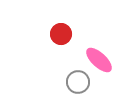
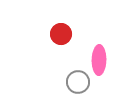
pink ellipse: rotated 48 degrees clockwise
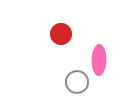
gray circle: moved 1 px left
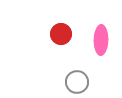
pink ellipse: moved 2 px right, 20 px up
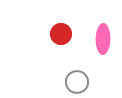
pink ellipse: moved 2 px right, 1 px up
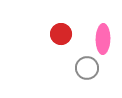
gray circle: moved 10 px right, 14 px up
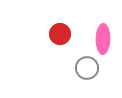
red circle: moved 1 px left
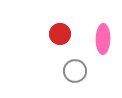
gray circle: moved 12 px left, 3 px down
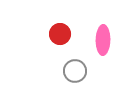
pink ellipse: moved 1 px down
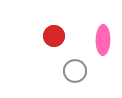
red circle: moved 6 px left, 2 px down
